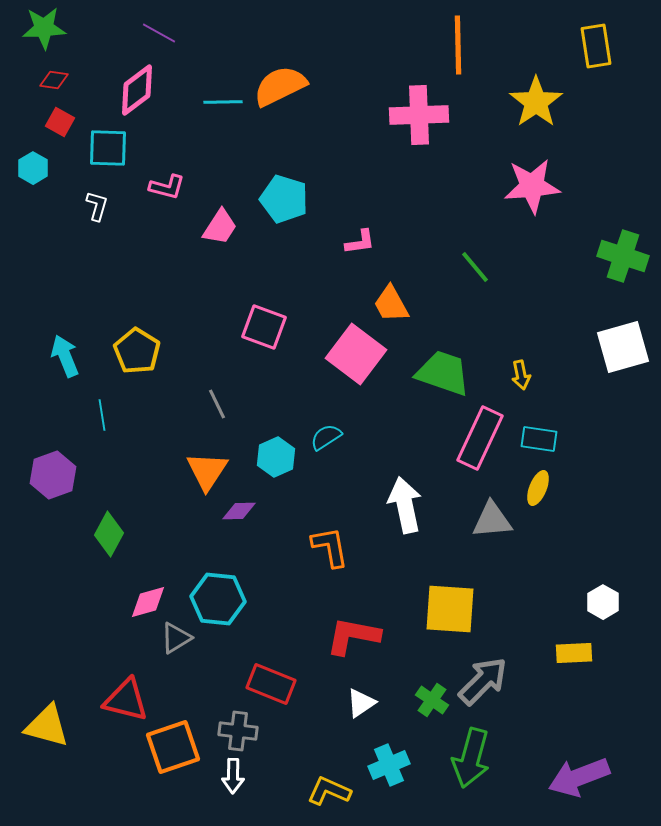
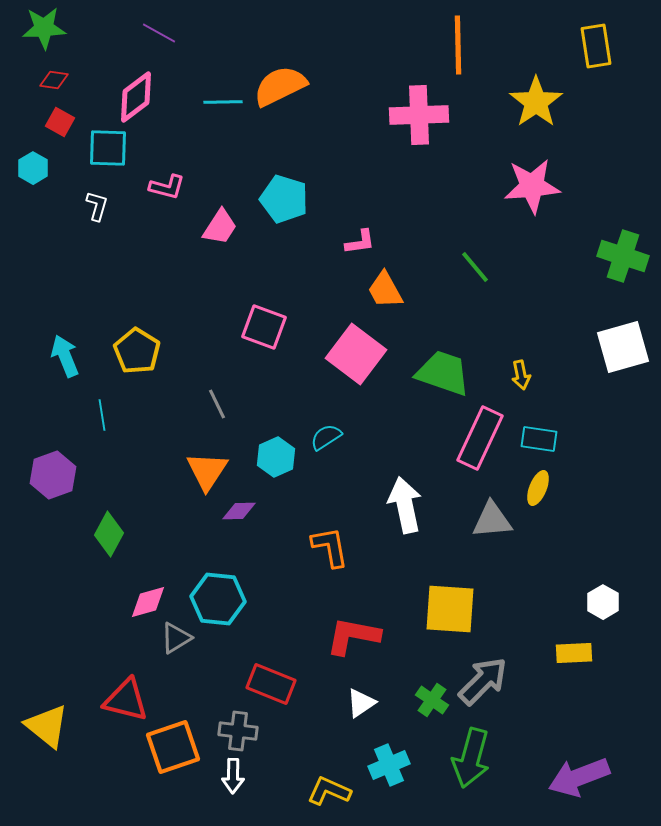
pink diamond at (137, 90): moved 1 px left, 7 px down
orange trapezoid at (391, 304): moved 6 px left, 14 px up
yellow triangle at (47, 726): rotated 24 degrees clockwise
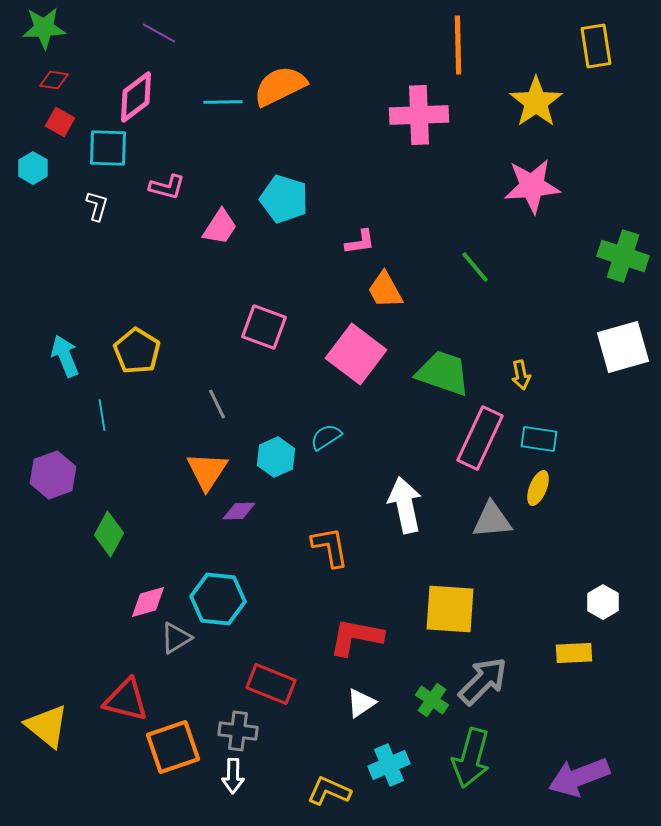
red L-shape at (353, 636): moved 3 px right, 1 px down
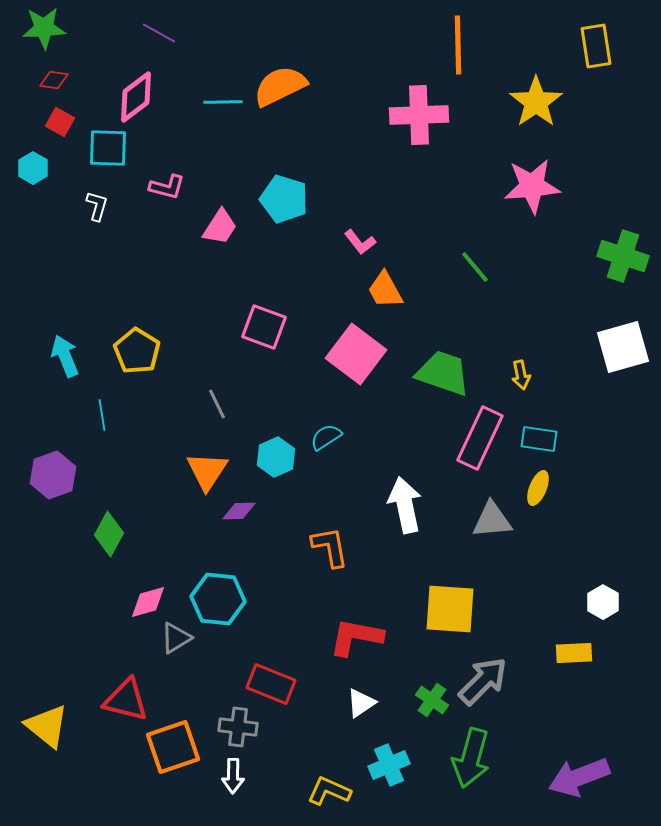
pink L-shape at (360, 242): rotated 60 degrees clockwise
gray cross at (238, 731): moved 4 px up
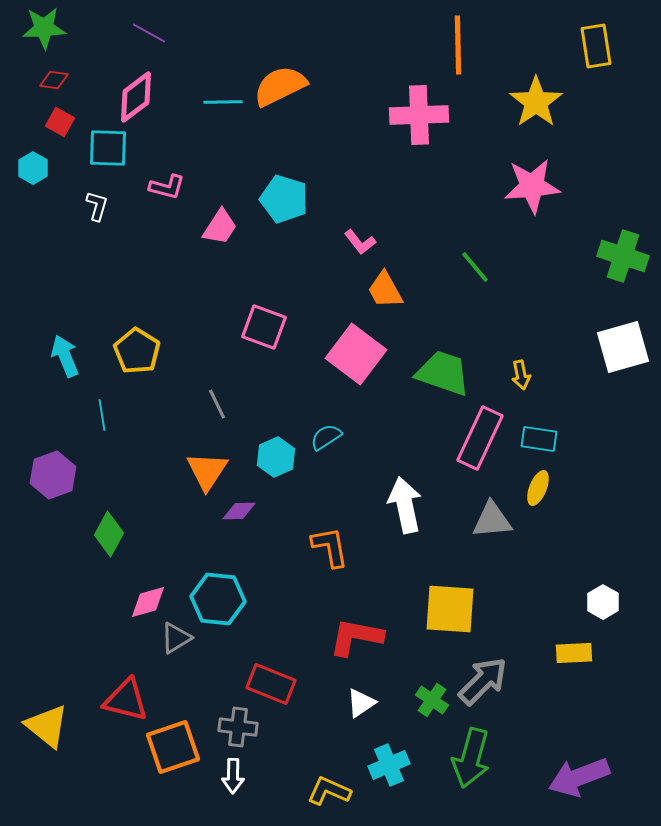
purple line at (159, 33): moved 10 px left
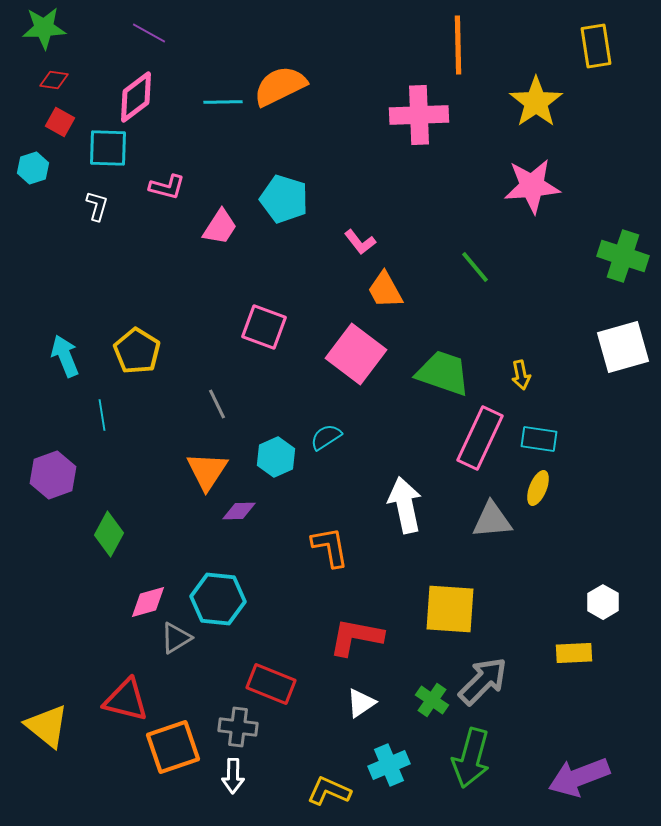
cyan hexagon at (33, 168): rotated 12 degrees clockwise
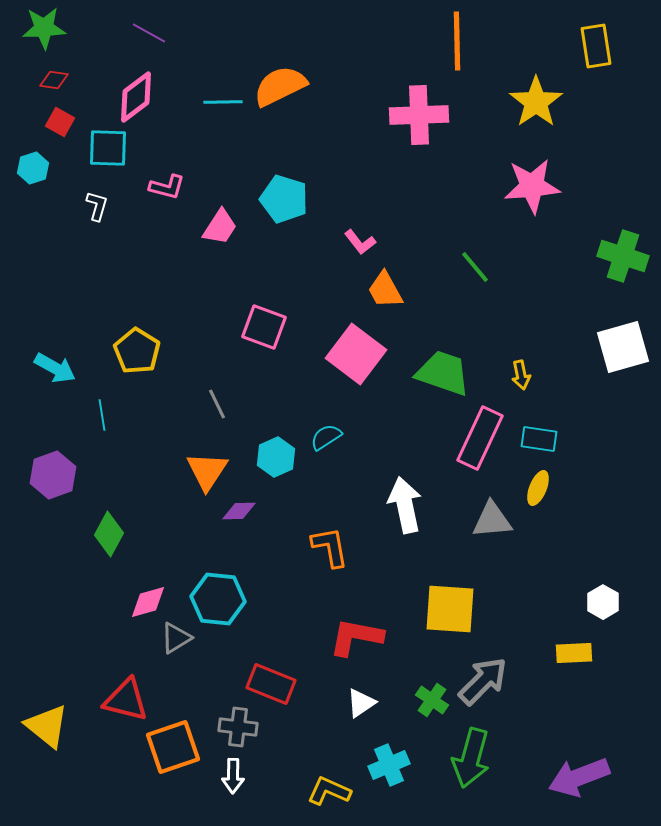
orange line at (458, 45): moved 1 px left, 4 px up
cyan arrow at (65, 356): moved 10 px left, 12 px down; rotated 141 degrees clockwise
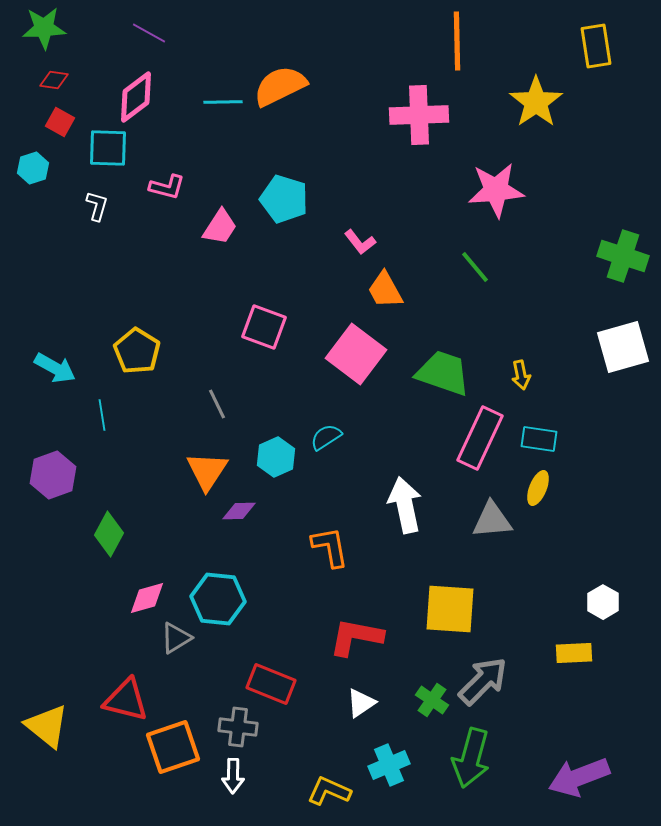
pink star at (532, 186): moved 36 px left, 4 px down
pink diamond at (148, 602): moved 1 px left, 4 px up
